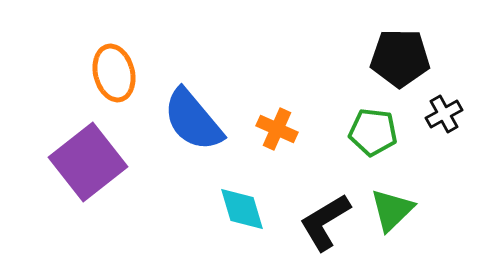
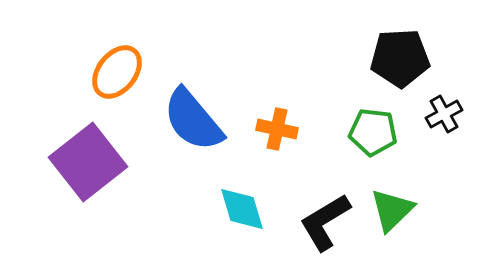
black pentagon: rotated 4 degrees counterclockwise
orange ellipse: moved 3 px right, 1 px up; rotated 52 degrees clockwise
orange cross: rotated 12 degrees counterclockwise
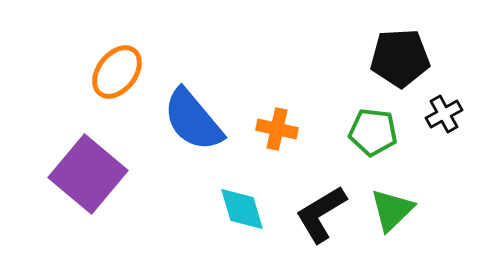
purple square: moved 12 px down; rotated 12 degrees counterclockwise
black L-shape: moved 4 px left, 8 px up
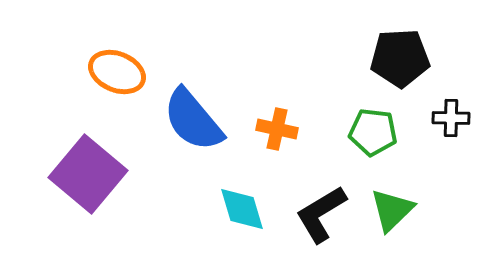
orange ellipse: rotated 74 degrees clockwise
black cross: moved 7 px right, 4 px down; rotated 30 degrees clockwise
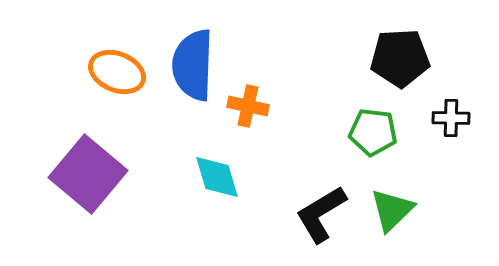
blue semicircle: moved 55 px up; rotated 42 degrees clockwise
orange cross: moved 29 px left, 23 px up
cyan diamond: moved 25 px left, 32 px up
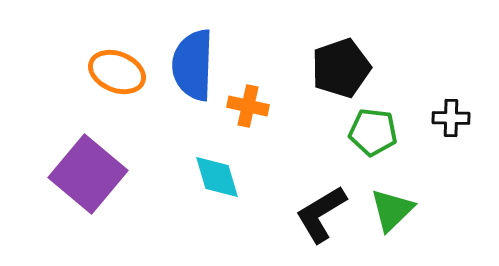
black pentagon: moved 59 px left, 10 px down; rotated 16 degrees counterclockwise
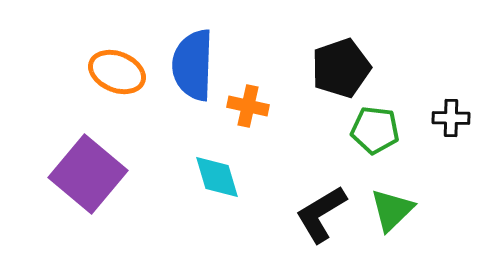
green pentagon: moved 2 px right, 2 px up
